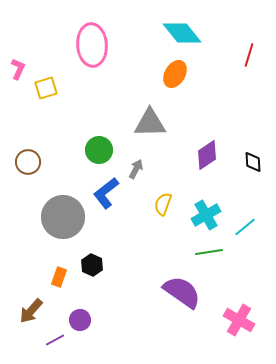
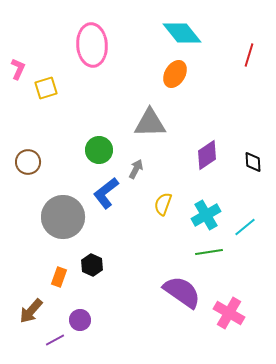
pink cross: moved 10 px left, 7 px up
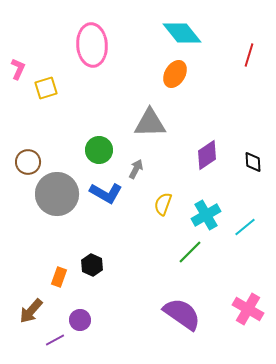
blue L-shape: rotated 112 degrees counterclockwise
gray circle: moved 6 px left, 23 px up
green line: moved 19 px left; rotated 36 degrees counterclockwise
purple semicircle: moved 22 px down
pink cross: moved 19 px right, 4 px up
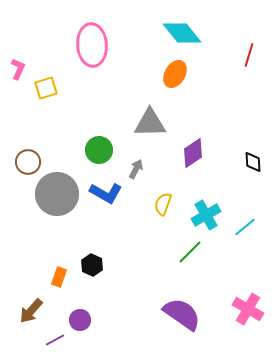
purple diamond: moved 14 px left, 2 px up
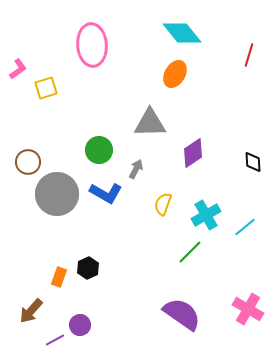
pink L-shape: rotated 30 degrees clockwise
black hexagon: moved 4 px left, 3 px down; rotated 10 degrees clockwise
purple circle: moved 5 px down
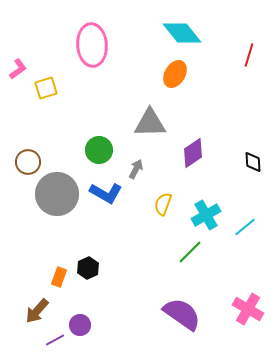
brown arrow: moved 6 px right
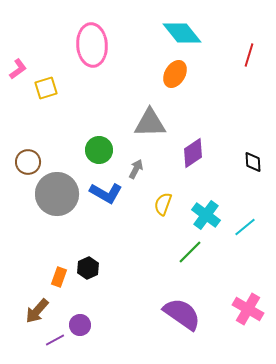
cyan cross: rotated 24 degrees counterclockwise
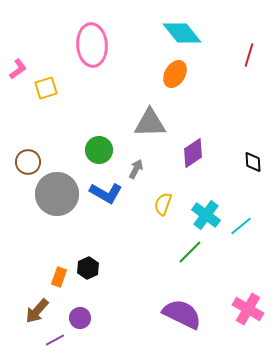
cyan line: moved 4 px left, 1 px up
purple semicircle: rotated 9 degrees counterclockwise
purple circle: moved 7 px up
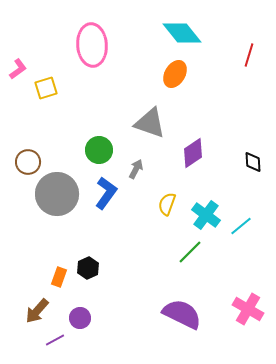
gray triangle: rotated 20 degrees clockwise
blue L-shape: rotated 84 degrees counterclockwise
yellow semicircle: moved 4 px right
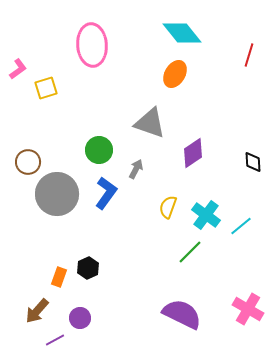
yellow semicircle: moved 1 px right, 3 px down
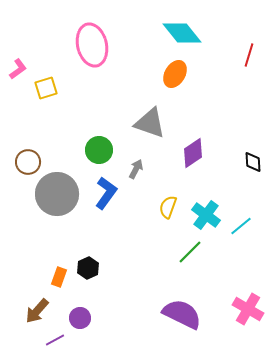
pink ellipse: rotated 9 degrees counterclockwise
